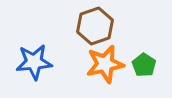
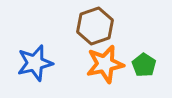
blue star: moved 1 px right, 1 px down; rotated 9 degrees counterclockwise
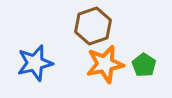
brown hexagon: moved 2 px left
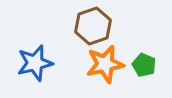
green pentagon: rotated 10 degrees counterclockwise
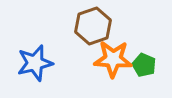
orange star: moved 8 px right, 5 px up; rotated 15 degrees clockwise
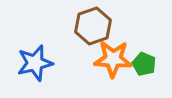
green pentagon: moved 1 px up
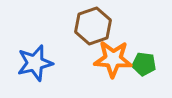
green pentagon: rotated 15 degrees counterclockwise
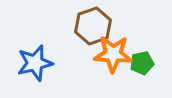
orange star: moved 5 px up
green pentagon: moved 2 px left, 1 px up; rotated 20 degrees counterclockwise
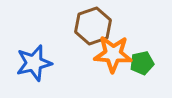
blue star: moved 1 px left
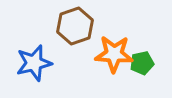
brown hexagon: moved 18 px left
orange star: moved 1 px right
